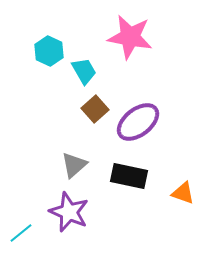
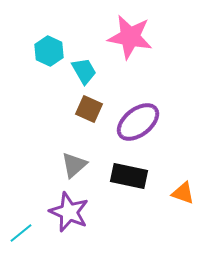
brown square: moved 6 px left; rotated 24 degrees counterclockwise
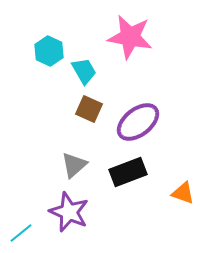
black rectangle: moved 1 px left, 4 px up; rotated 33 degrees counterclockwise
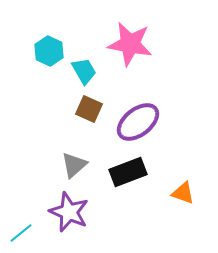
pink star: moved 7 px down
